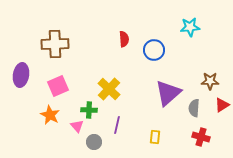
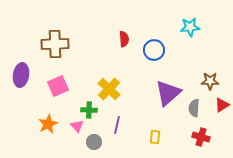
orange star: moved 2 px left, 9 px down; rotated 18 degrees clockwise
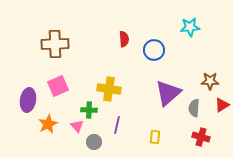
purple ellipse: moved 7 px right, 25 px down
yellow cross: rotated 35 degrees counterclockwise
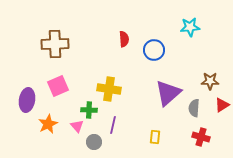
purple ellipse: moved 1 px left
purple line: moved 4 px left
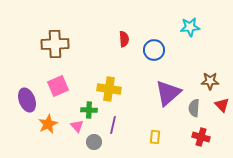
purple ellipse: rotated 30 degrees counterclockwise
red triangle: rotated 42 degrees counterclockwise
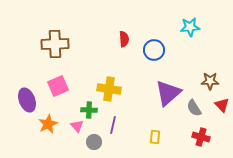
gray semicircle: rotated 36 degrees counterclockwise
